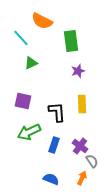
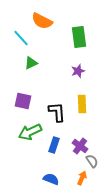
green rectangle: moved 8 px right, 4 px up
green arrow: moved 1 px right
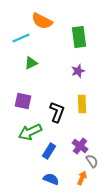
cyan line: rotated 72 degrees counterclockwise
black L-shape: rotated 25 degrees clockwise
blue rectangle: moved 5 px left, 6 px down; rotated 14 degrees clockwise
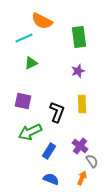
cyan line: moved 3 px right
